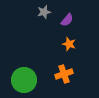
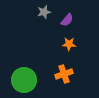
orange star: rotated 16 degrees counterclockwise
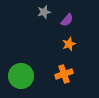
orange star: rotated 24 degrees counterclockwise
green circle: moved 3 px left, 4 px up
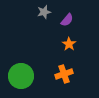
orange star: rotated 16 degrees counterclockwise
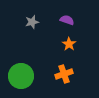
gray star: moved 12 px left, 10 px down
purple semicircle: rotated 112 degrees counterclockwise
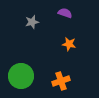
purple semicircle: moved 2 px left, 7 px up
orange star: rotated 24 degrees counterclockwise
orange cross: moved 3 px left, 7 px down
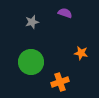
orange star: moved 12 px right, 9 px down
green circle: moved 10 px right, 14 px up
orange cross: moved 1 px left, 1 px down
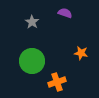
gray star: rotated 24 degrees counterclockwise
green circle: moved 1 px right, 1 px up
orange cross: moved 3 px left
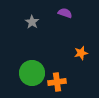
orange star: rotated 24 degrees counterclockwise
green circle: moved 12 px down
orange cross: rotated 12 degrees clockwise
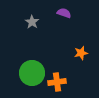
purple semicircle: moved 1 px left
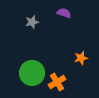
gray star: rotated 24 degrees clockwise
orange star: moved 5 px down
orange cross: rotated 24 degrees counterclockwise
